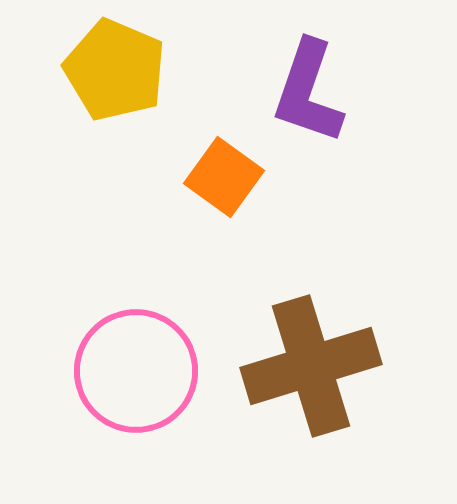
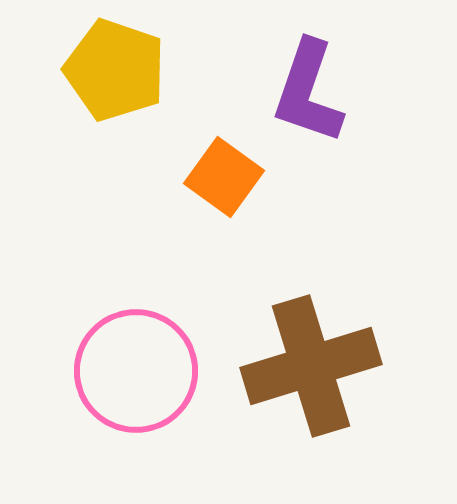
yellow pentagon: rotated 4 degrees counterclockwise
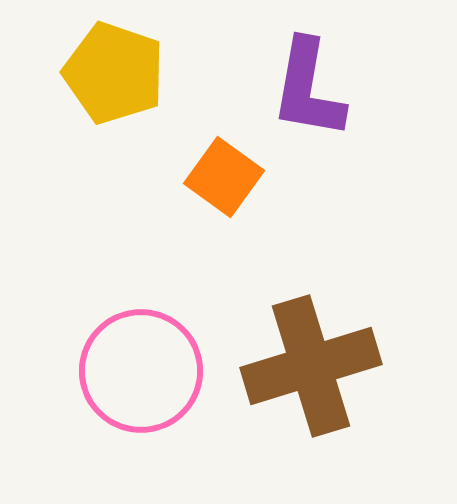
yellow pentagon: moved 1 px left, 3 px down
purple L-shape: moved 3 px up; rotated 9 degrees counterclockwise
pink circle: moved 5 px right
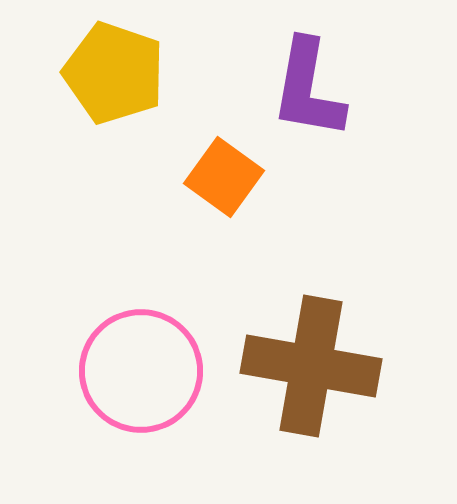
brown cross: rotated 27 degrees clockwise
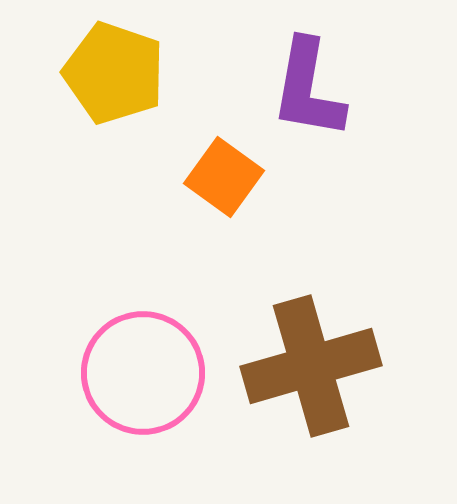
brown cross: rotated 26 degrees counterclockwise
pink circle: moved 2 px right, 2 px down
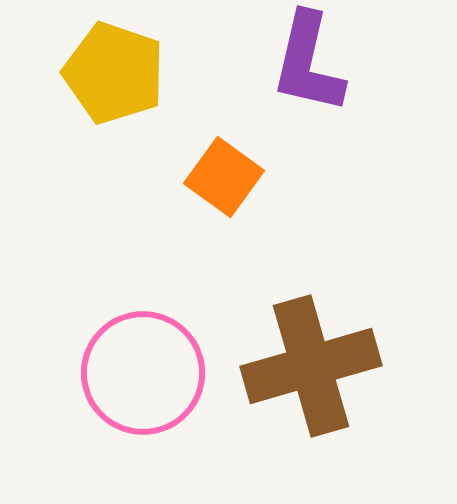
purple L-shape: moved 26 px up; rotated 3 degrees clockwise
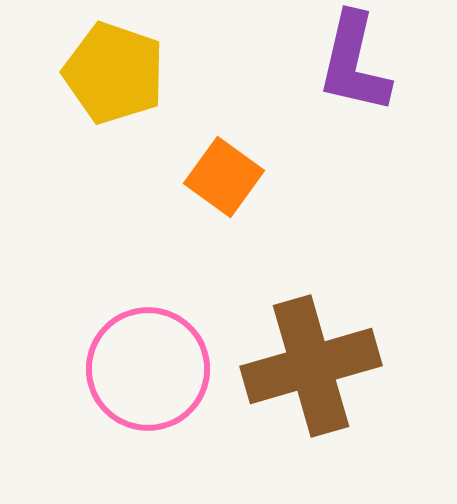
purple L-shape: moved 46 px right
pink circle: moved 5 px right, 4 px up
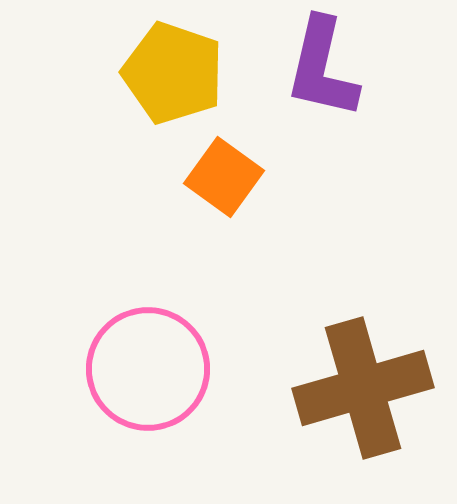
purple L-shape: moved 32 px left, 5 px down
yellow pentagon: moved 59 px right
brown cross: moved 52 px right, 22 px down
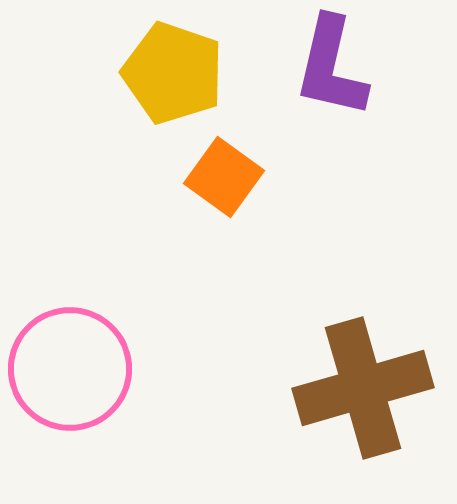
purple L-shape: moved 9 px right, 1 px up
pink circle: moved 78 px left
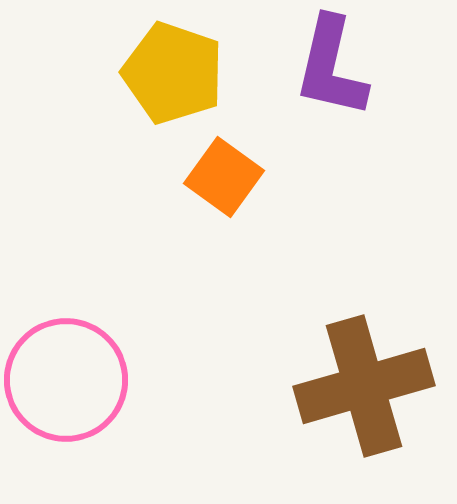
pink circle: moved 4 px left, 11 px down
brown cross: moved 1 px right, 2 px up
